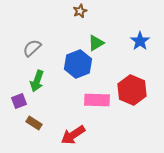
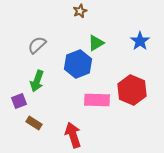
gray semicircle: moved 5 px right, 3 px up
red arrow: rotated 105 degrees clockwise
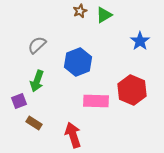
green triangle: moved 8 px right, 28 px up
blue hexagon: moved 2 px up
pink rectangle: moved 1 px left, 1 px down
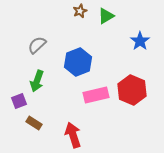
green triangle: moved 2 px right, 1 px down
pink rectangle: moved 6 px up; rotated 15 degrees counterclockwise
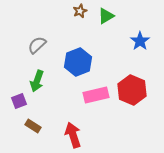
brown rectangle: moved 1 px left, 3 px down
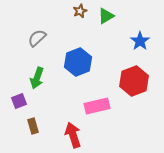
gray semicircle: moved 7 px up
green arrow: moved 3 px up
red hexagon: moved 2 px right, 9 px up; rotated 16 degrees clockwise
pink rectangle: moved 1 px right, 11 px down
brown rectangle: rotated 42 degrees clockwise
